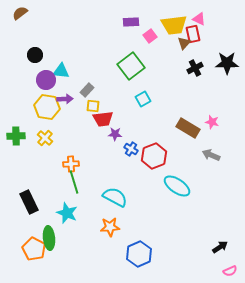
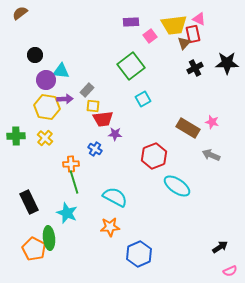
blue cross: moved 36 px left
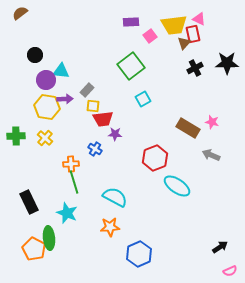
red hexagon: moved 1 px right, 2 px down
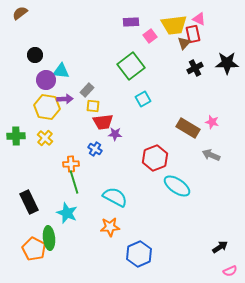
red trapezoid: moved 3 px down
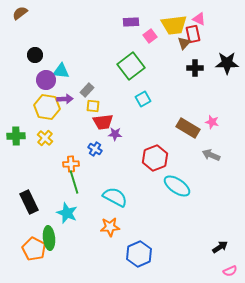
black cross: rotated 28 degrees clockwise
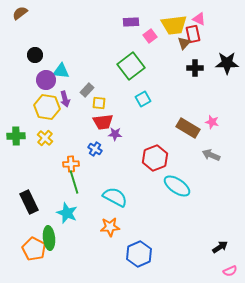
purple arrow: rotated 77 degrees clockwise
yellow square: moved 6 px right, 3 px up
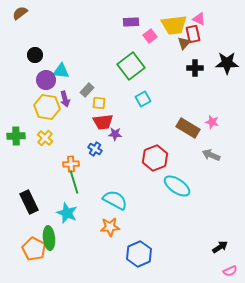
cyan semicircle: moved 3 px down
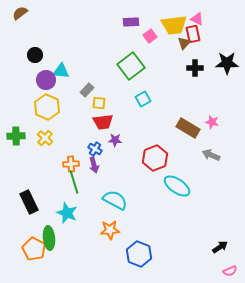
pink triangle: moved 2 px left
purple arrow: moved 29 px right, 66 px down
yellow hexagon: rotated 15 degrees clockwise
purple star: moved 6 px down
orange star: moved 3 px down
blue hexagon: rotated 15 degrees counterclockwise
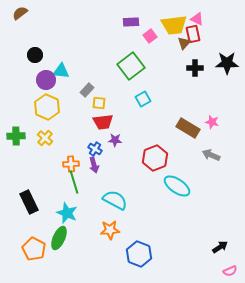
green ellipse: moved 10 px right; rotated 30 degrees clockwise
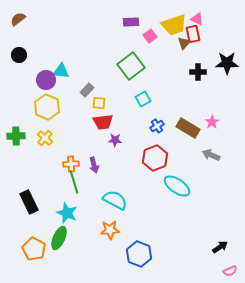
brown semicircle: moved 2 px left, 6 px down
yellow trapezoid: rotated 12 degrees counterclockwise
black circle: moved 16 px left
black cross: moved 3 px right, 4 px down
pink star: rotated 24 degrees clockwise
blue cross: moved 62 px right, 23 px up; rotated 24 degrees clockwise
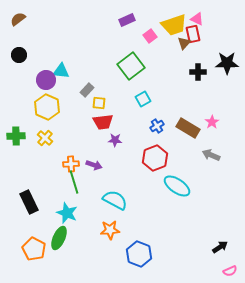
purple rectangle: moved 4 px left, 2 px up; rotated 21 degrees counterclockwise
purple arrow: rotated 56 degrees counterclockwise
